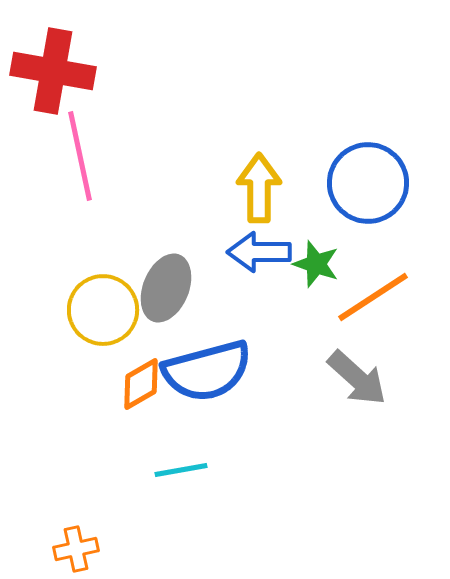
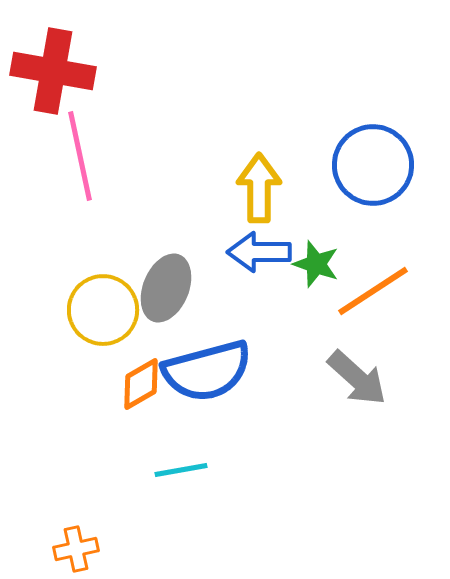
blue circle: moved 5 px right, 18 px up
orange line: moved 6 px up
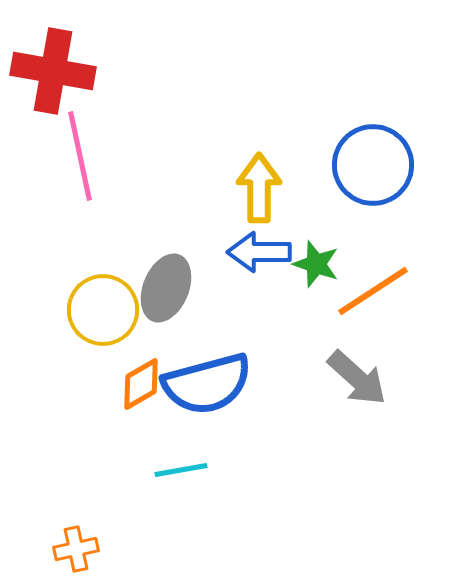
blue semicircle: moved 13 px down
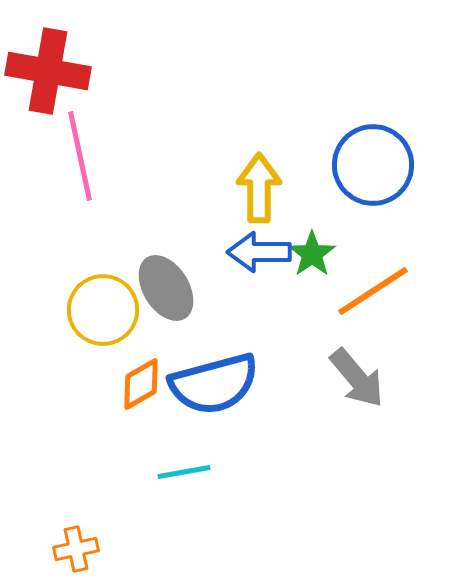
red cross: moved 5 px left
green star: moved 4 px left, 10 px up; rotated 18 degrees clockwise
gray ellipse: rotated 54 degrees counterclockwise
gray arrow: rotated 8 degrees clockwise
blue semicircle: moved 7 px right
cyan line: moved 3 px right, 2 px down
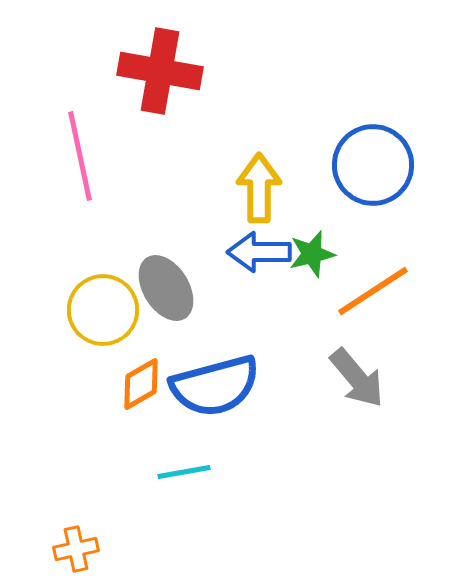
red cross: moved 112 px right
green star: rotated 21 degrees clockwise
blue semicircle: moved 1 px right, 2 px down
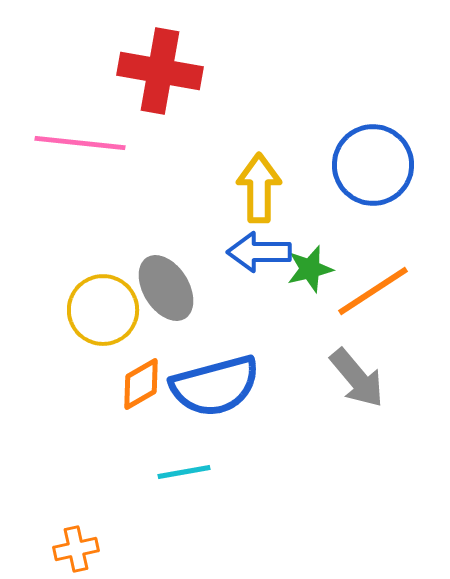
pink line: moved 13 px up; rotated 72 degrees counterclockwise
green star: moved 2 px left, 15 px down
